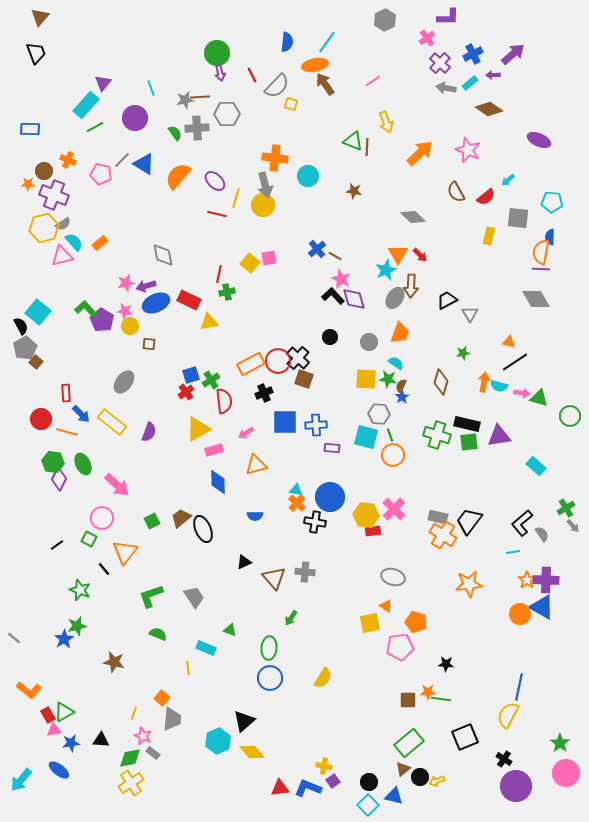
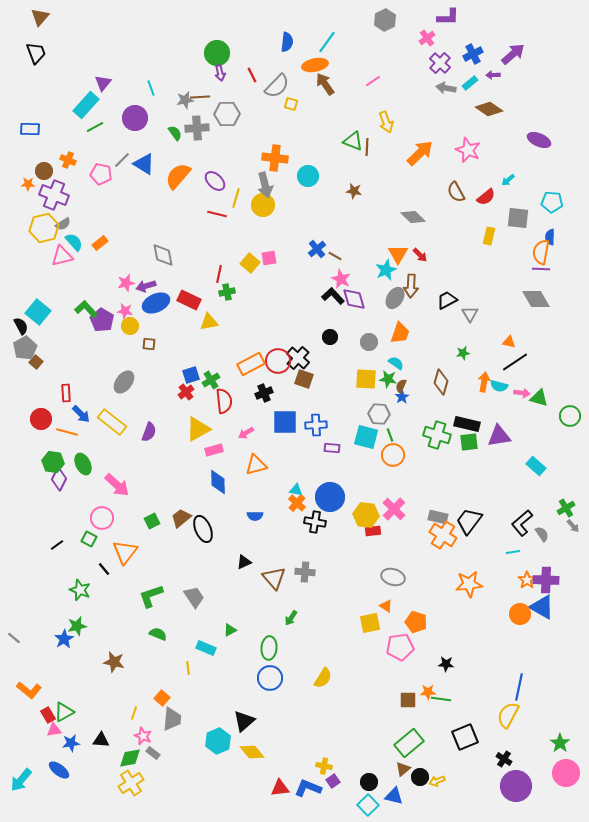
green triangle at (230, 630): rotated 48 degrees counterclockwise
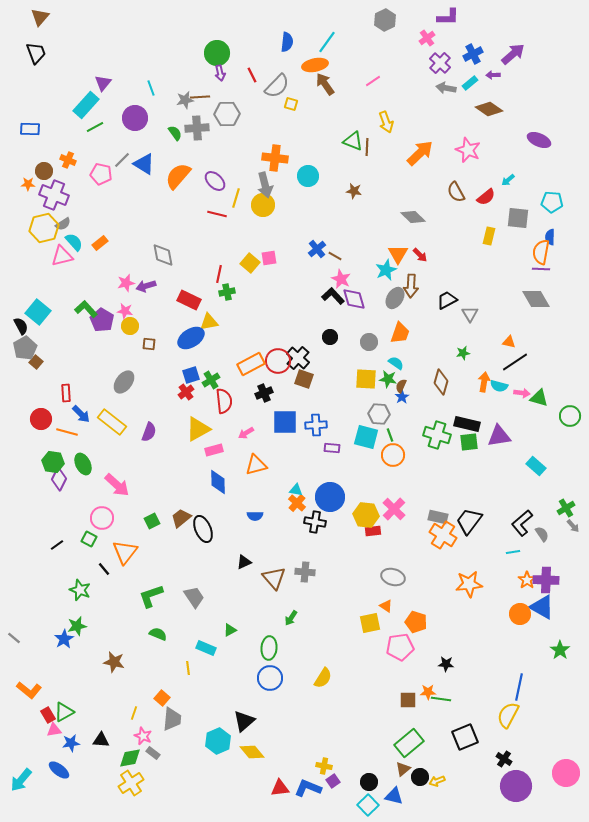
blue ellipse at (156, 303): moved 35 px right, 35 px down; rotated 8 degrees counterclockwise
green star at (560, 743): moved 93 px up
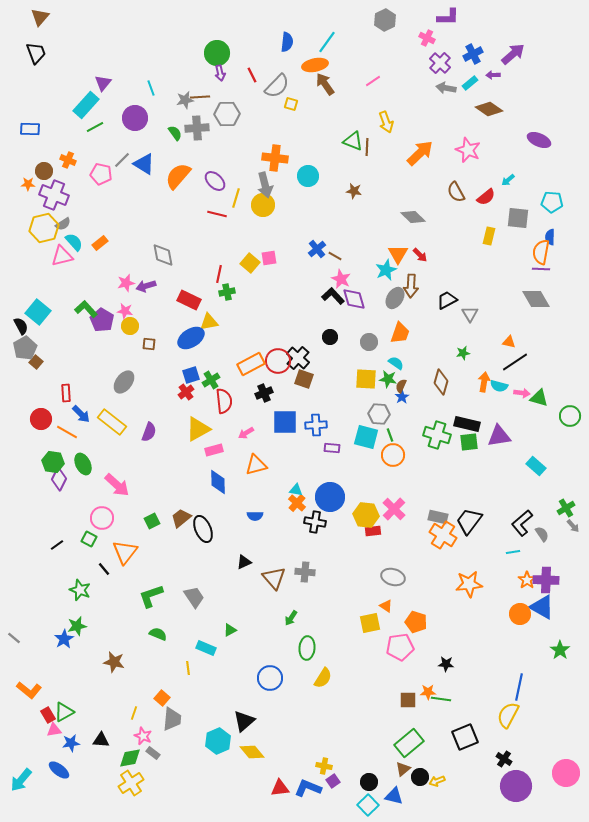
pink cross at (427, 38): rotated 28 degrees counterclockwise
orange line at (67, 432): rotated 15 degrees clockwise
green ellipse at (269, 648): moved 38 px right
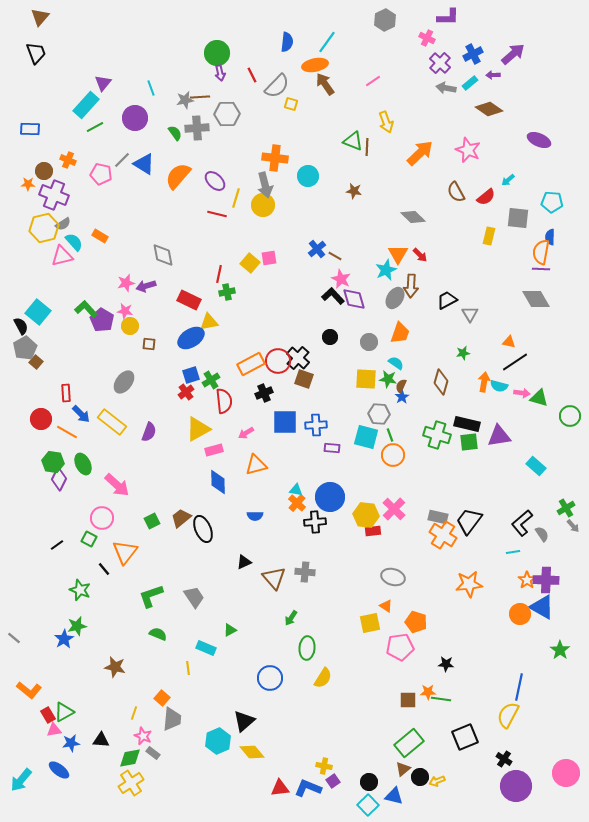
orange rectangle at (100, 243): moved 7 px up; rotated 70 degrees clockwise
black cross at (315, 522): rotated 15 degrees counterclockwise
brown star at (114, 662): moved 1 px right, 5 px down
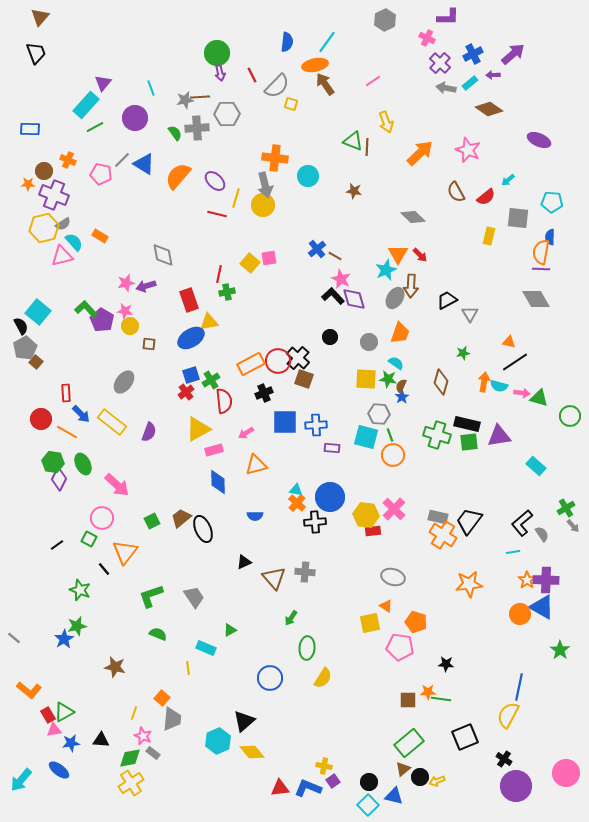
red rectangle at (189, 300): rotated 45 degrees clockwise
pink pentagon at (400, 647): rotated 16 degrees clockwise
